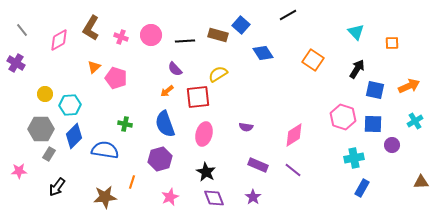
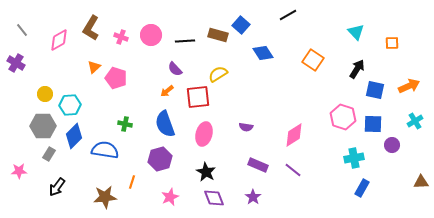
gray hexagon at (41, 129): moved 2 px right, 3 px up
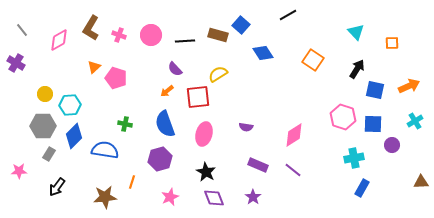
pink cross at (121, 37): moved 2 px left, 2 px up
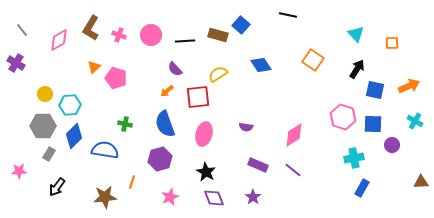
black line at (288, 15): rotated 42 degrees clockwise
cyan triangle at (356, 32): moved 2 px down
blue diamond at (263, 53): moved 2 px left, 12 px down
cyan cross at (415, 121): rotated 28 degrees counterclockwise
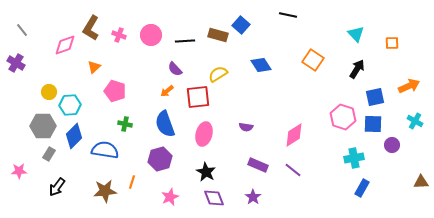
pink diamond at (59, 40): moved 6 px right, 5 px down; rotated 10 degrees clockwise
pink pentagon at (116, 78): moved 1 px left, 13 px down
blue square at (375, 90): moved 7 px down; rotated 24 degrees counterclockwise
yellow circle at (45, 94): moved 4 px right, 2 px up
brown star at (105, 197): moved 6 px up
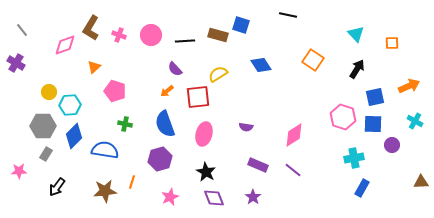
blue square at (241, 25): rotated 24 degrees counterclockwise
gray rectangle at (49, 154): moved 3 px left
